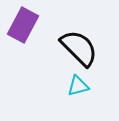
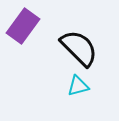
purple rectangle: moved 1 px down; rotated 8 degrees clockwise
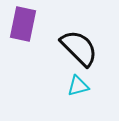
purple rectangle: moved 2 px up; rotated 24 degrees counterclockwise
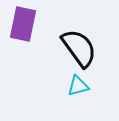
black semicircle: rotated 9 degrees clockwise
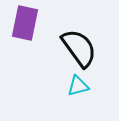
purple rectangle: moved 2 px right, 1 px up
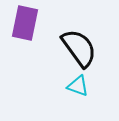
cyan triangle: rotated 35 degrees clockwise
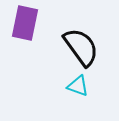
black semicircle: moved 2 px right, 1 px up
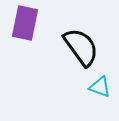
cyan triangle: moved 22 px right, 1 px down
